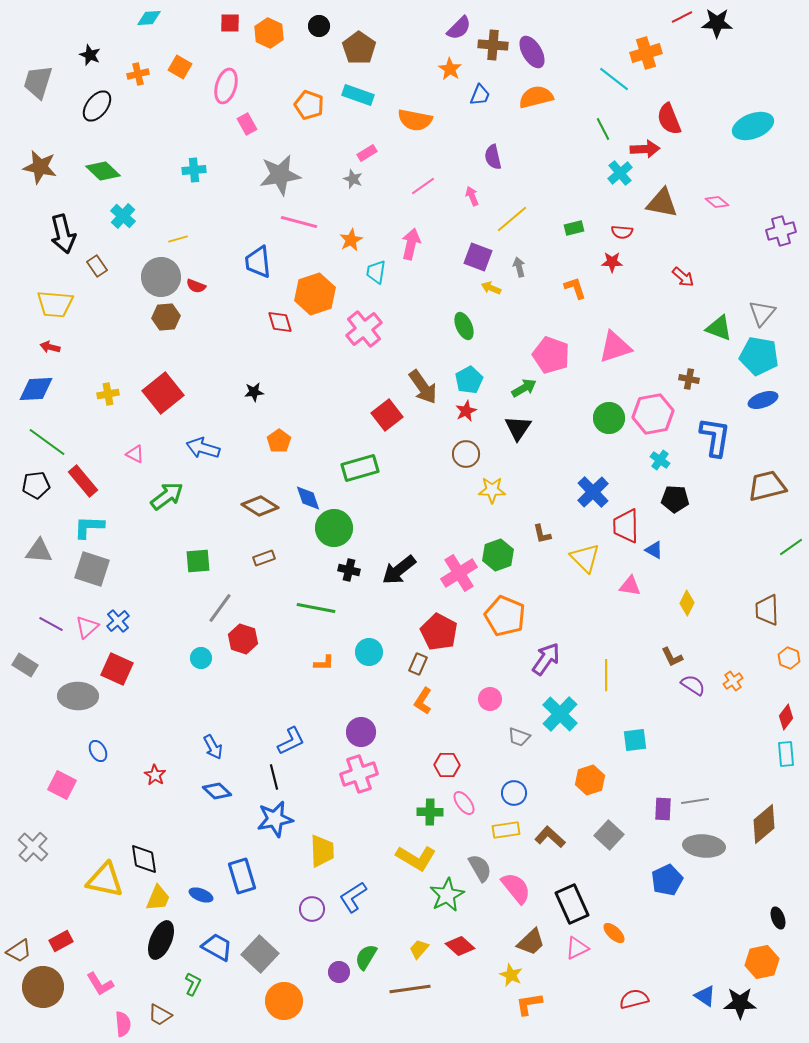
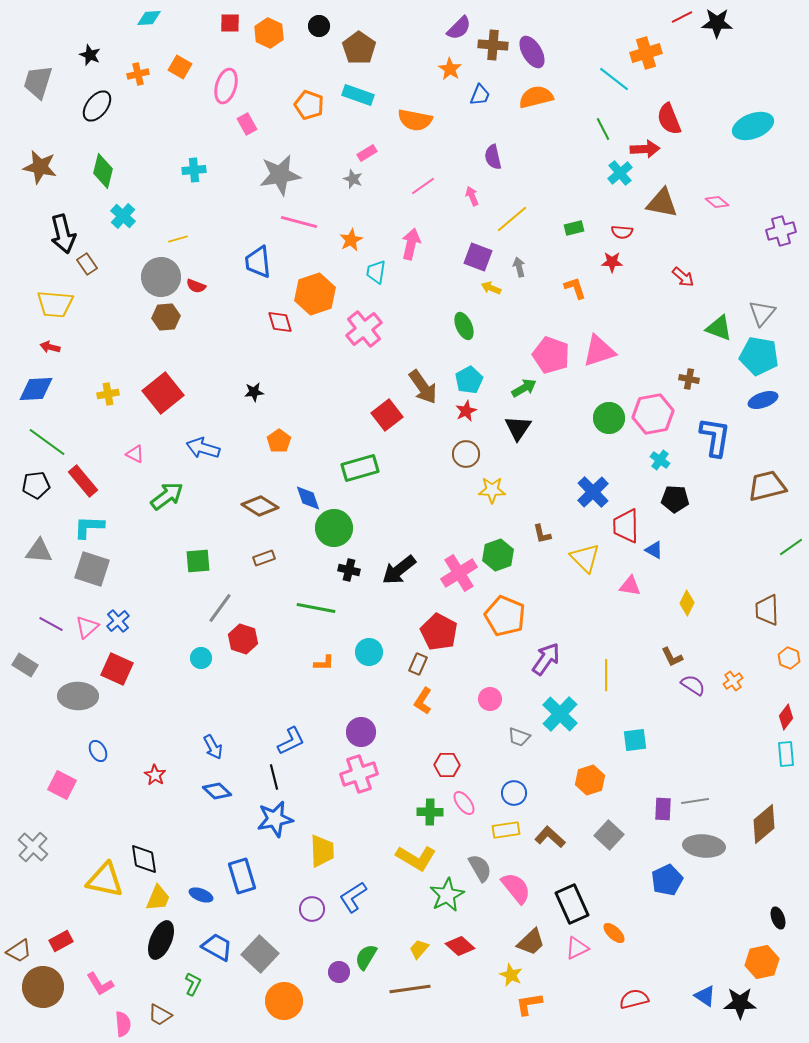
green diamond at (103, 171): rotated 60 degrees clockwise
brown rectangle at (97, 266): moved 10 px left, 2 px up
pink triangle at (615, 347): moved 16 px left, 4 px down
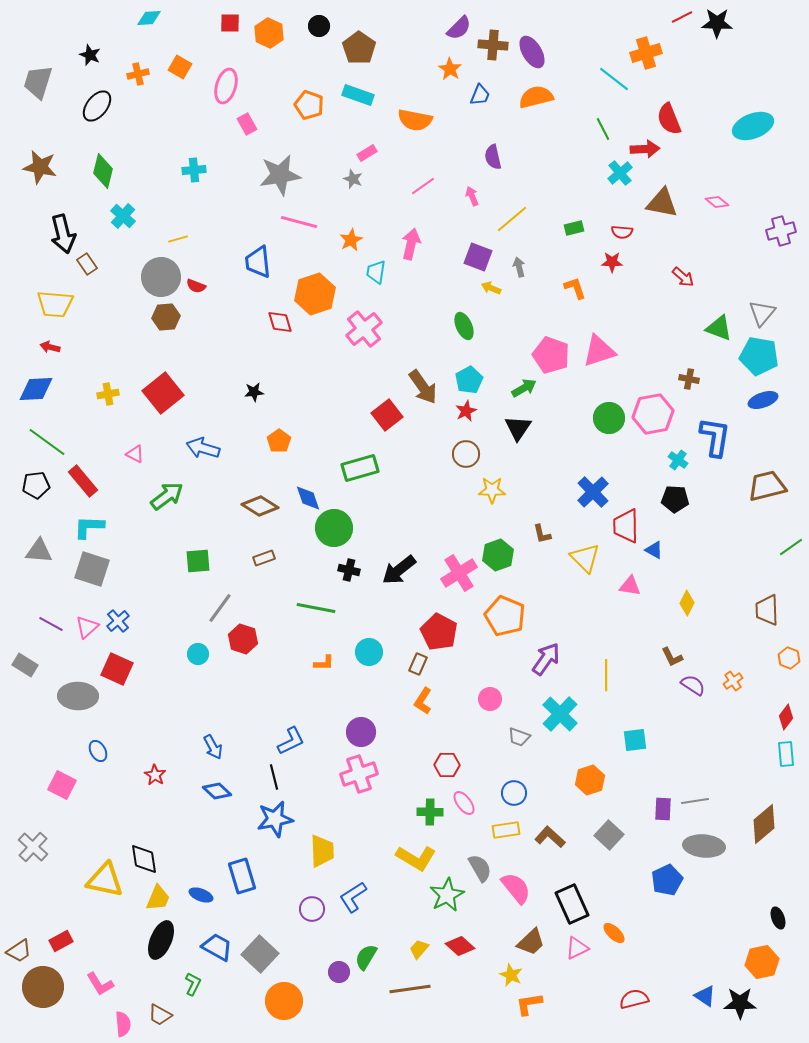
cyan cross at (660, 460): moved 18 px right
cyan circle at (201, 658): moved 3 px left, 4 px up
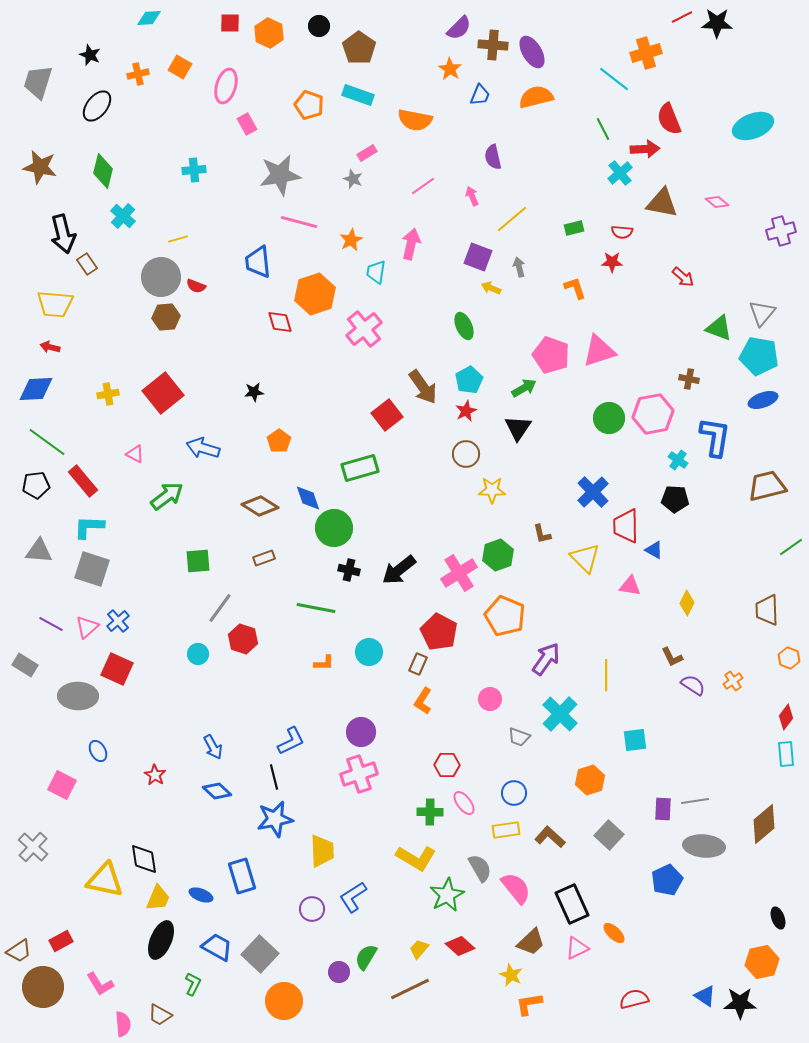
brown line at (410, 989): rotated 18 degrees counterclockwise
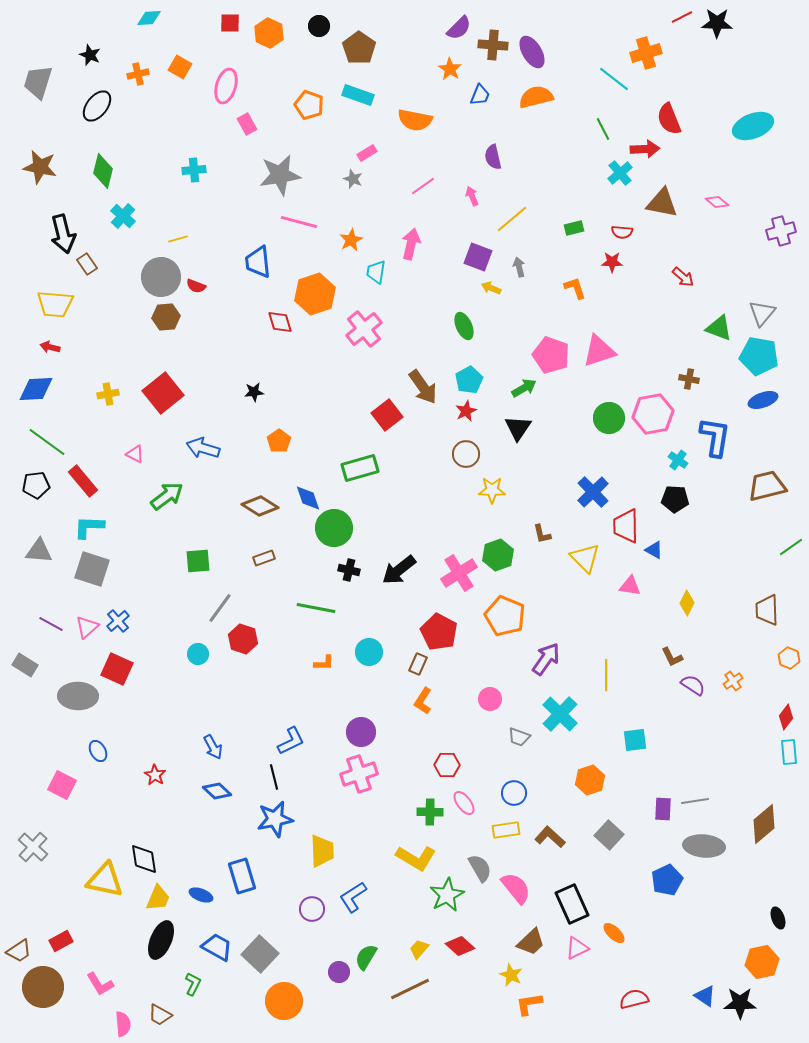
cyan rectangle at (786, 754): moved 3 px right, 2 px up
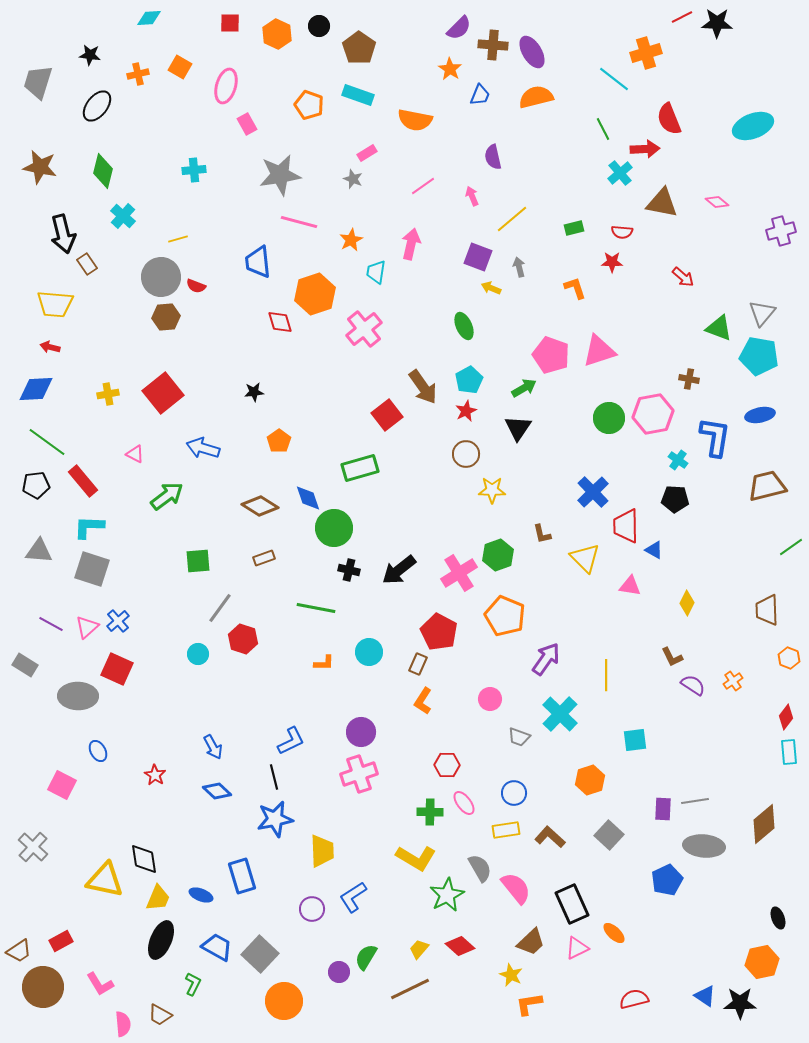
orange hexagon at (269, 33): moved 8 px right, 1 px down
black star at (90, 55): rotated 15 degrees counterclockwise
blue ellipse at (763, 400): moved 3 px left, 15 px down; rotated 8 degrees clockwise
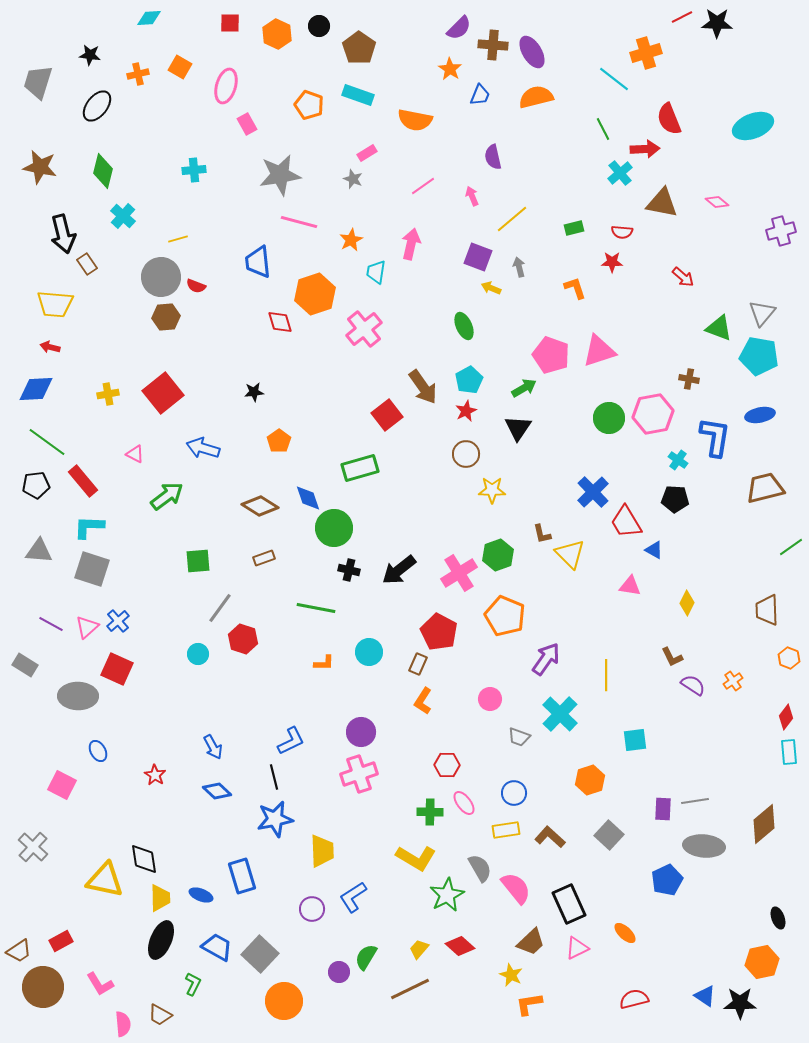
brown trapezoid at (767, 486): moved 2 px left, 2 px down
red trapezoid at (626, 526): moved 4 px up; rotated 30 degrees counterclockwise
yellow triangle at (585, 558): moved 15 px left, 4 px up
yellow trapezoid at (158, 898): moved 2 px right; rotated 24 degrees counterclockwise
black rectangle at (572, 904): moved 3 px left
orange ellipse at (614, 933): moved 11 px right
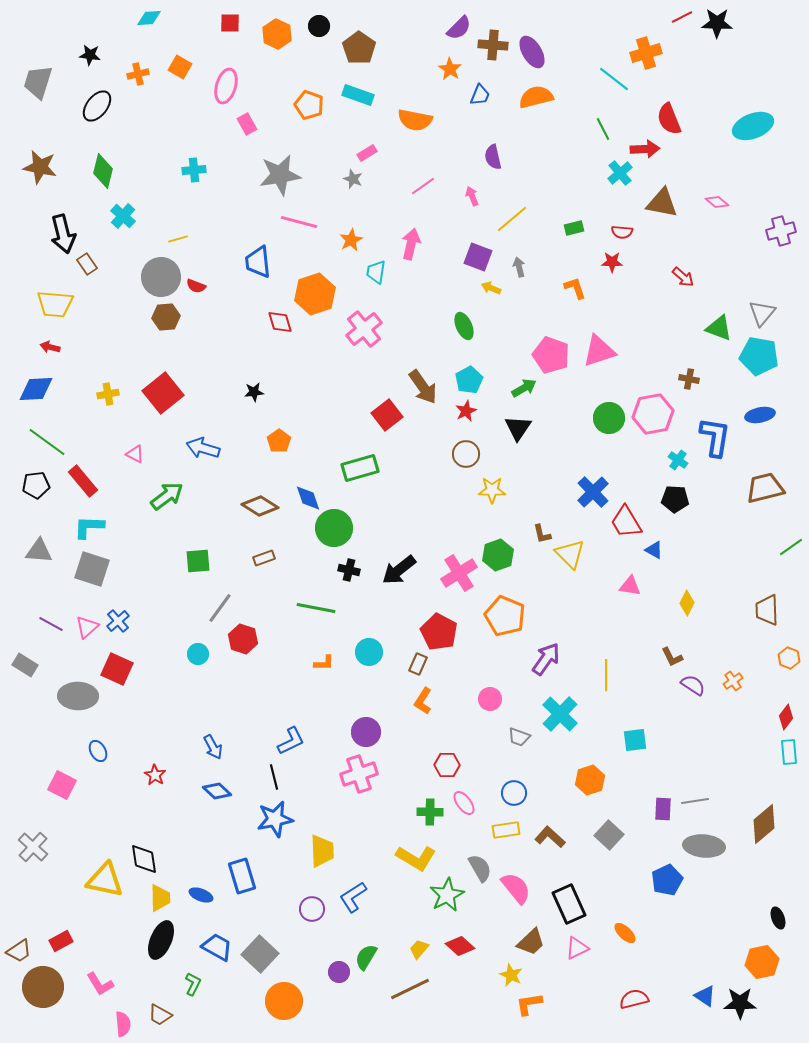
purple circle at (361, 732): moved 5 px right
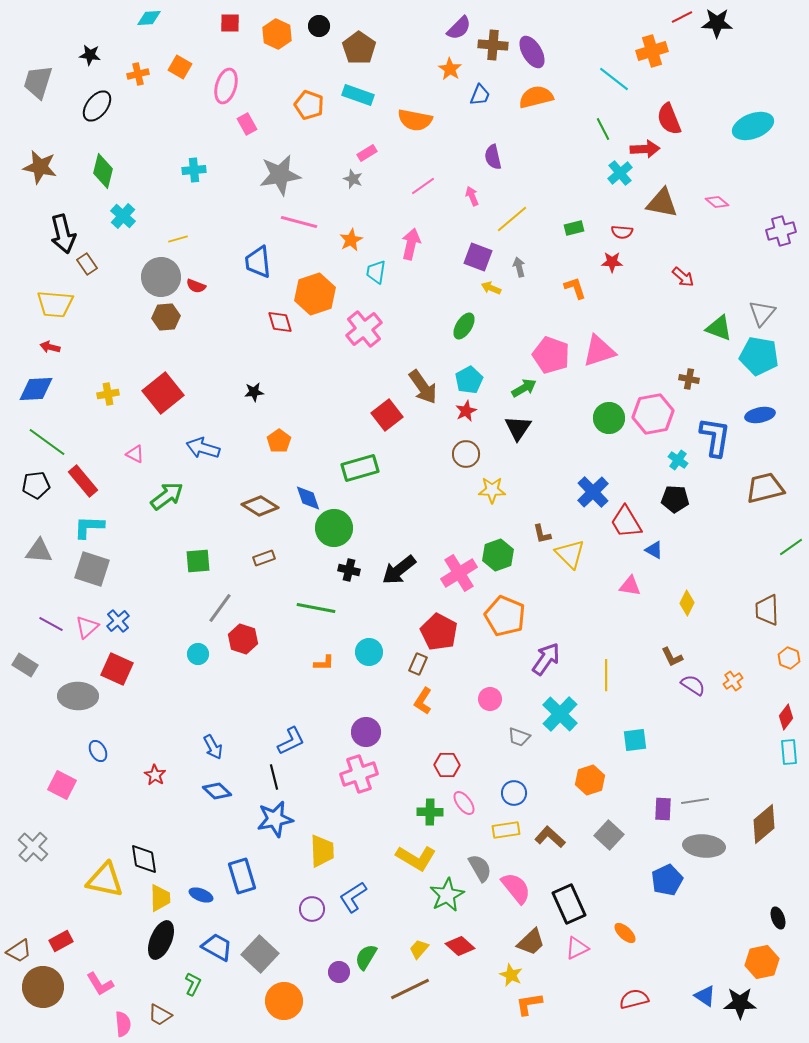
orange cross at (646, 53): moved 6 px right, 2 px up
green ellipse at (464, 326): rotated 56 degrees clockwise
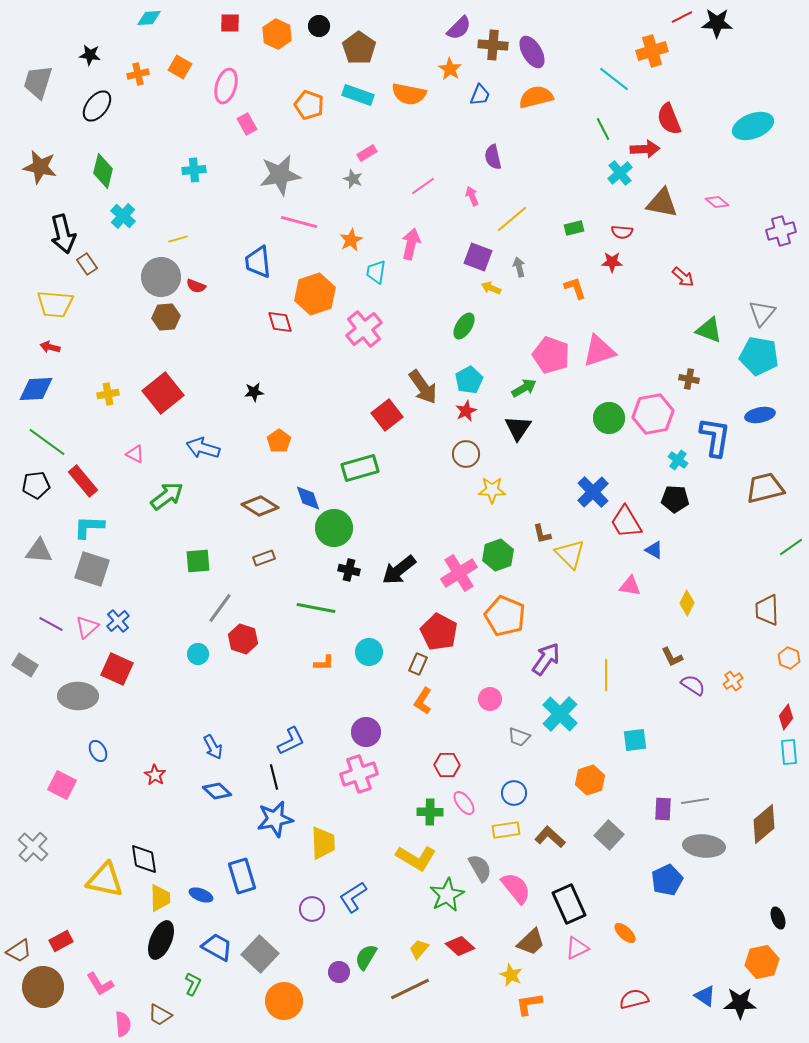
orange semicircle at (415, 120): moved 6 px left, 26 px up
green triangle at (719, 328): moved 10 px left, 2 px down
yellow trapezoid at (322, 851): moved 1 px right, 8 px up
